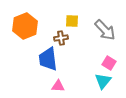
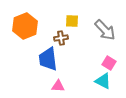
cyan triangle: rotated 42 degrees counterclockwise
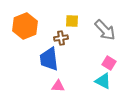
blue trapezoid: moved 1 px right
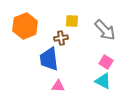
pink square: moved 3 px left, 1 px up
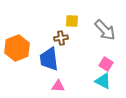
orange hexagon: moved 8 px left, 22 px down
pink square: moved 2 px down
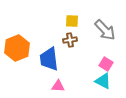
brown cross: moved 9 px right, 2 px down
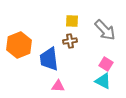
brown cross: moved 1 px down
orange hexagon: moved 2 px right, 3 px up
